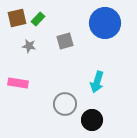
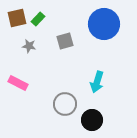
blue circle: moved 1 px left, 1 px down
pink rectangle: rotated 18 degrees clockwise
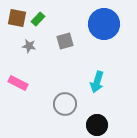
brown square: rotated 24 degrees clockwise
black circle: moved 5 px right, 5 px down
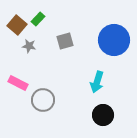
brown square: moved 7 px down; rotated 30 degrees clockwise
blue circle: moved 10 px right, 16 px down
gray circle: moved 22 px left, 4 px up
black circle: moved 6 px right, 10 px up
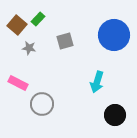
blue circle: moved 5 px up
gray star: moved 2 px down
gray circle: moved 1 px left, 4 px down
black circle: moved 12 px right
